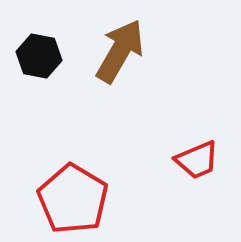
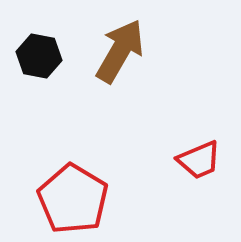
red trapezoid: moved 2 px right
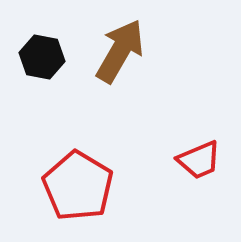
black hexagon: moved 3 px right, 1 px down
red pentagon: moved 5 px right, 13 px up
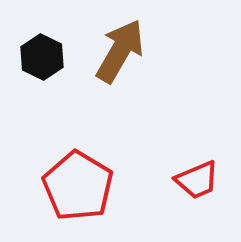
black hexagon: rotated 15 degrees clockwise
red trapezoid: moved 2 px left, 20 px down
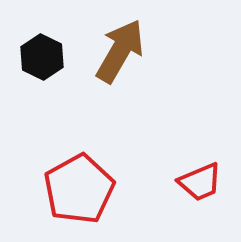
red trapezoid: moved 3 px right, 2 px down
red pentagon: moved 1 px right, 3 px down; rotated 12 degrees clockwise
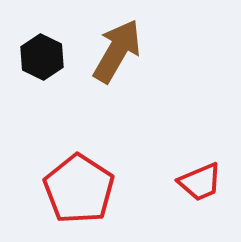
brown arrow: moved 3 px left
red pentagon: rotated 10 degrees counterclockwise
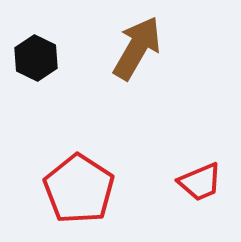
brown arrow: moved 20 px right, 3 px up
black hexagon: moved 6 px left, 1 px down
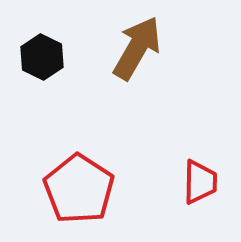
black hexagon: moved 6 px right, 1 px up
red trapezoid: rotated 66 degrees counterclockwise
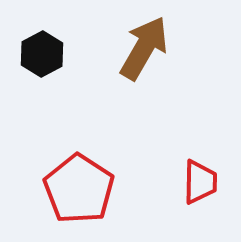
brown arrow: moved 7 px right
black hexagon: moved 3 px up; rotated 6 degrees clockwise
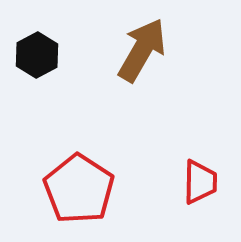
brown arrow: moved 2 px left, 2 px down
black hexagon: moved 5 px left, 1 px down
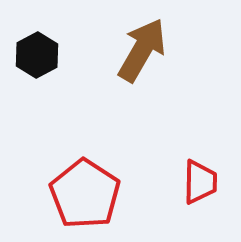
red pentagon: moved 6 px right, 5 px down
